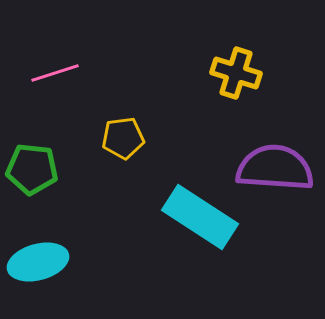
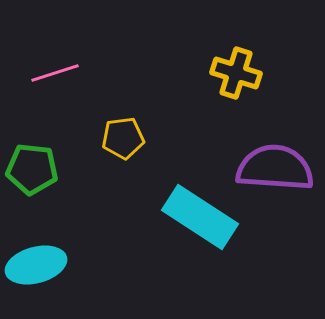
cyan ellipse: moved 2 px left, 3 px down
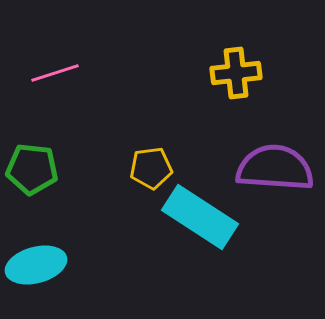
yellow cross: rotated 24 degrees counterclockwise
yellow pentagon: moved 28 px right, 30 px down
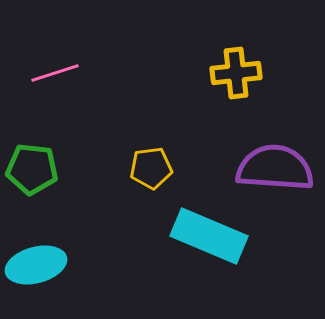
cyan rectangle: moved 9 px right, 19 px down; rotated 10 degrees counterclockwise
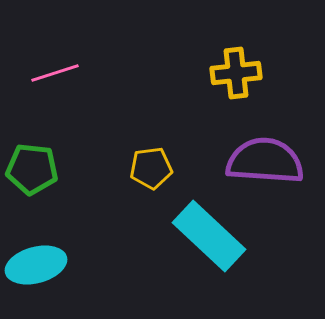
purple semicircle: moved 10 px left, 7 px up
cyan rectangle: rotated 20 degrees clockwise
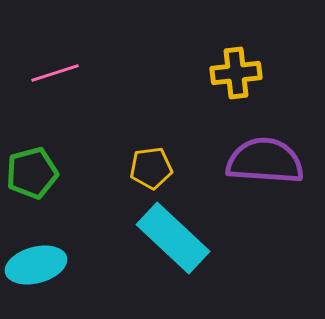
green pentagon: moved 4 px down; rotated 21 degrees counterclockwise
cyan rectangle: moved 36 px left, 2 px down
